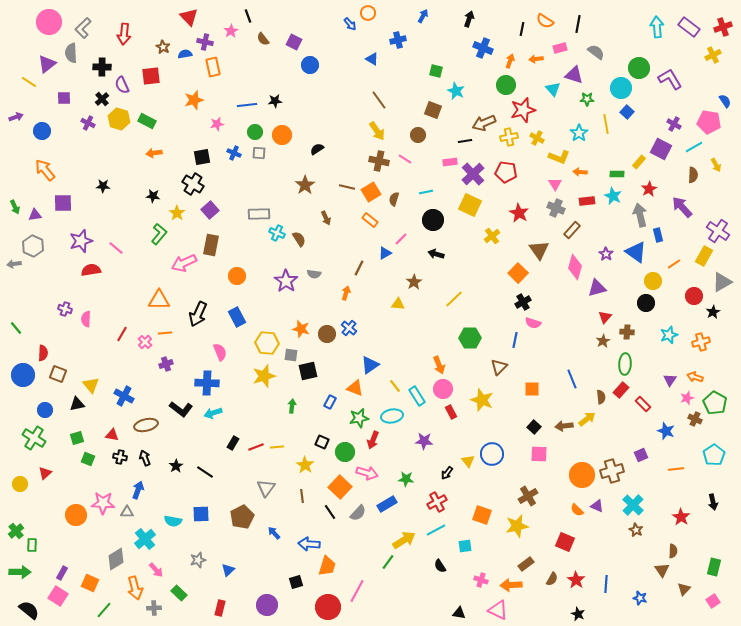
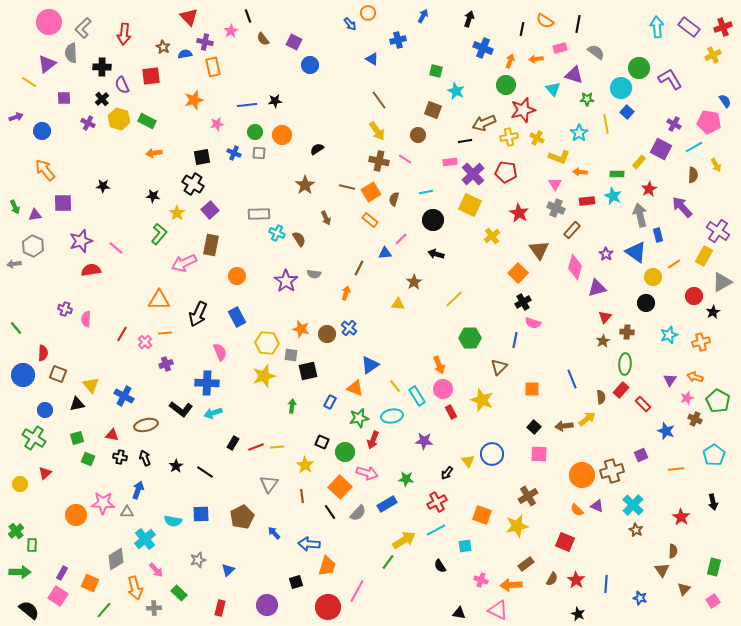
blue triangle at (385, 253): rotated 24 degrees clockwise
yellow circle at (653, 281): moved 4 px up
green pentagon at (715, 403): moved 3 px right, 2 px up
gray triangle at (266, 488): moved 3 px right, 4 px up
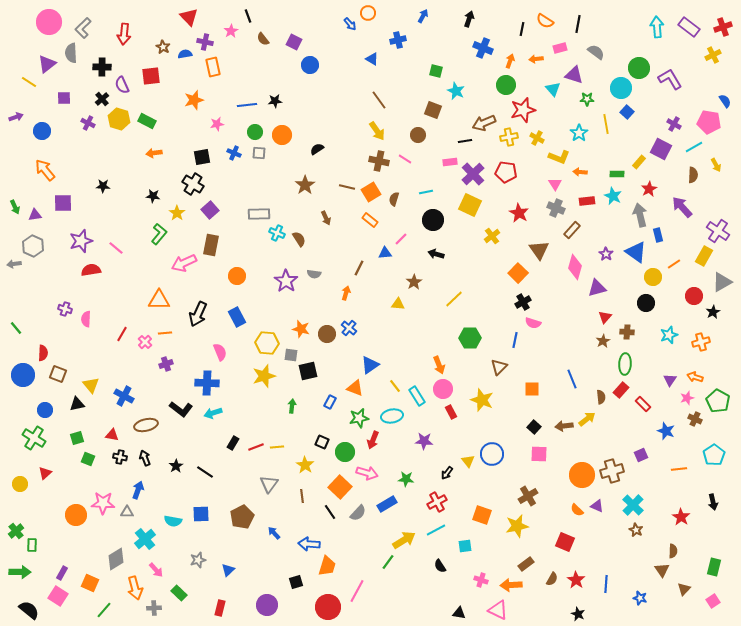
orange line at (676, 469): moved 3 px right
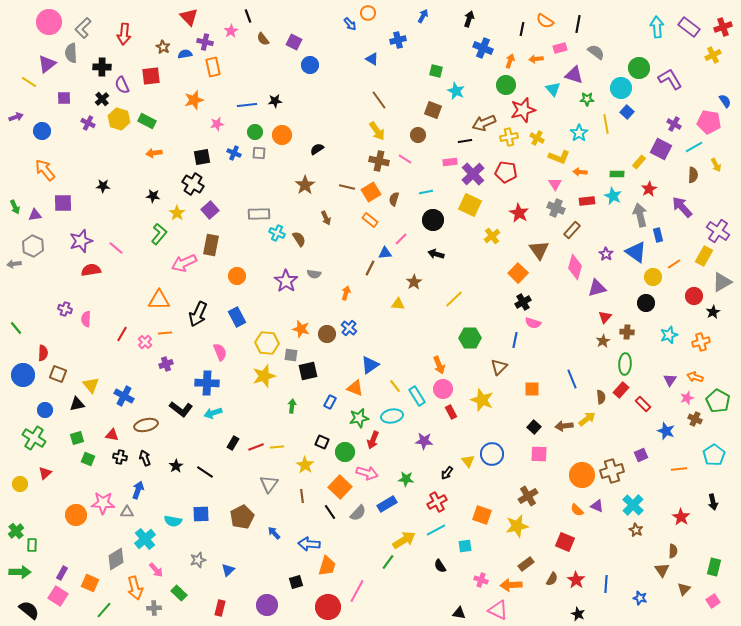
brown line at (359, 268): moved 11 px right
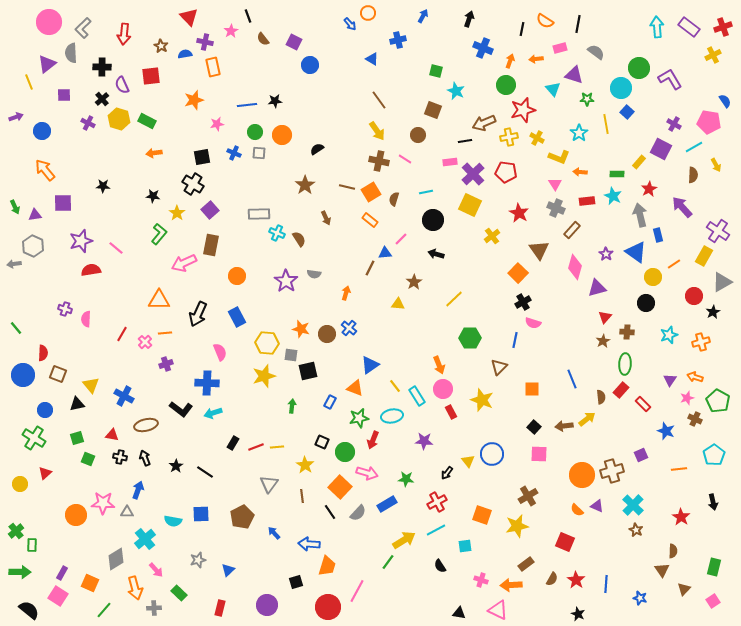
brown star at (163, 47): moved 2 px left, 1 px up
yellow line at (29, 82): rotated 35 degrees clockwise
purple square at (64, 98): moved 3 px up
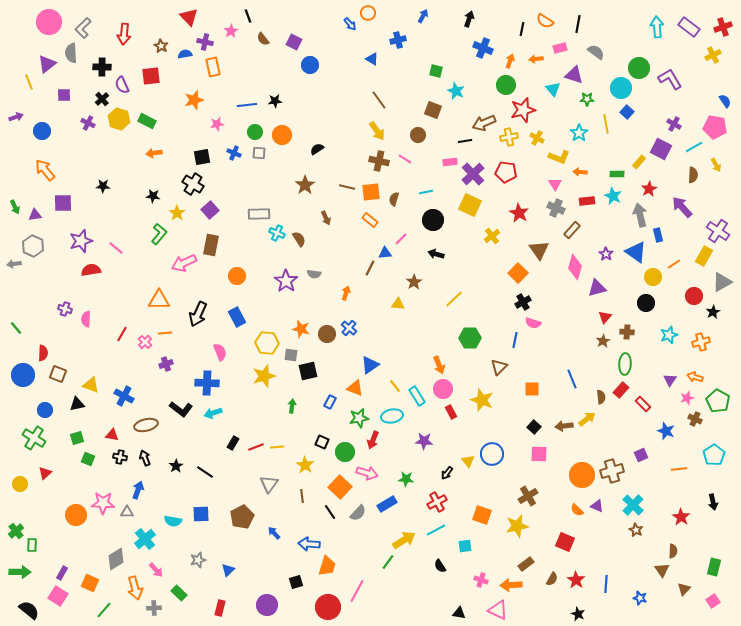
pink pentagon at (709, 122): moved 6 px right, 5 px down
orange square at (371, 192): rotated 24 degrees clockwise
yellow triangle at (91, 385): rotated 30 degrees counterclockwise
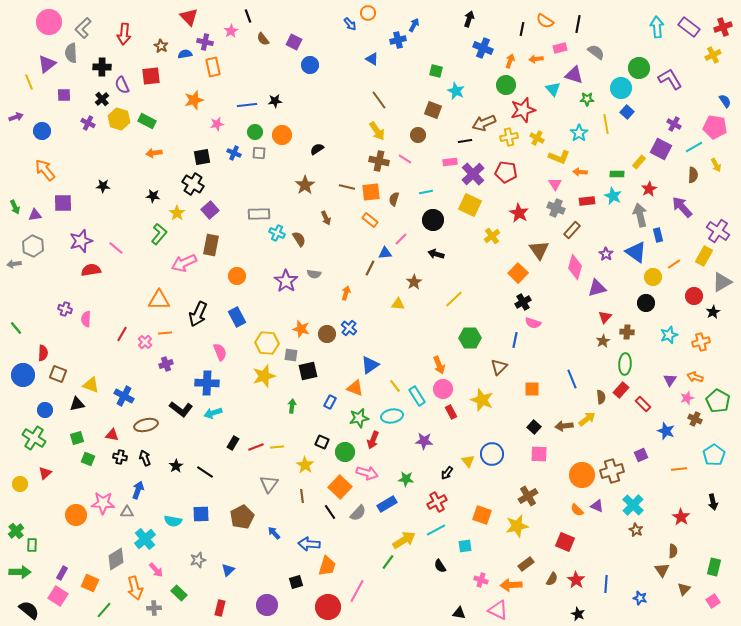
blue arrow at (423, 16): moved 9 px left, 9 px down
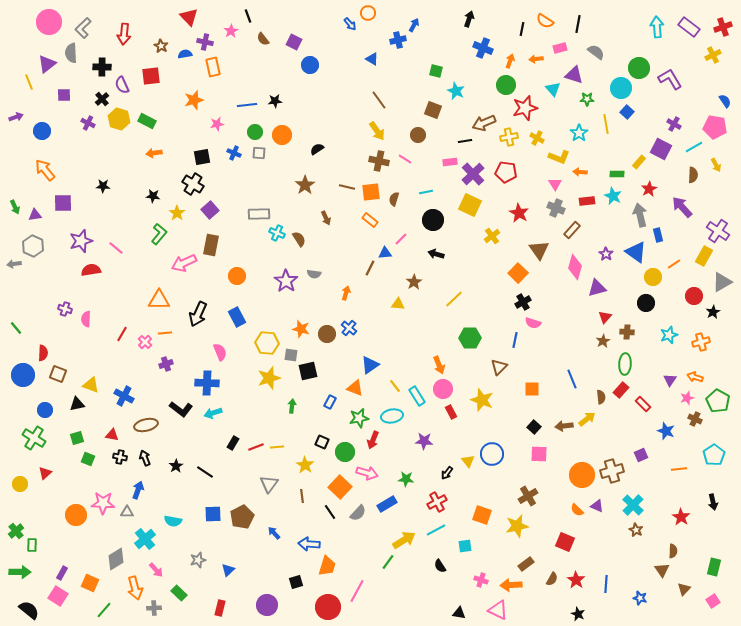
red star at (523, 110): moved 2 px right, 2 px up
yellow star at (264, 376): moved 5 px right, 2 px down
blue square at (201, 514): moved 12 px right
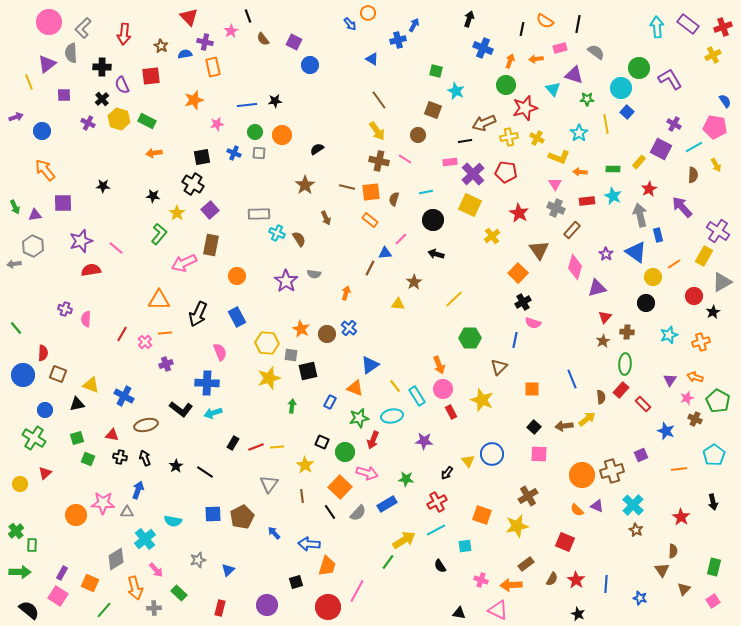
purple rectangle at (689, 27): moved 1 px left, 3 px up
green rectangle at (617, 174): moved 4 px left, 5 px up
orange star at (301, 329): rotated 12 degrees clockwise
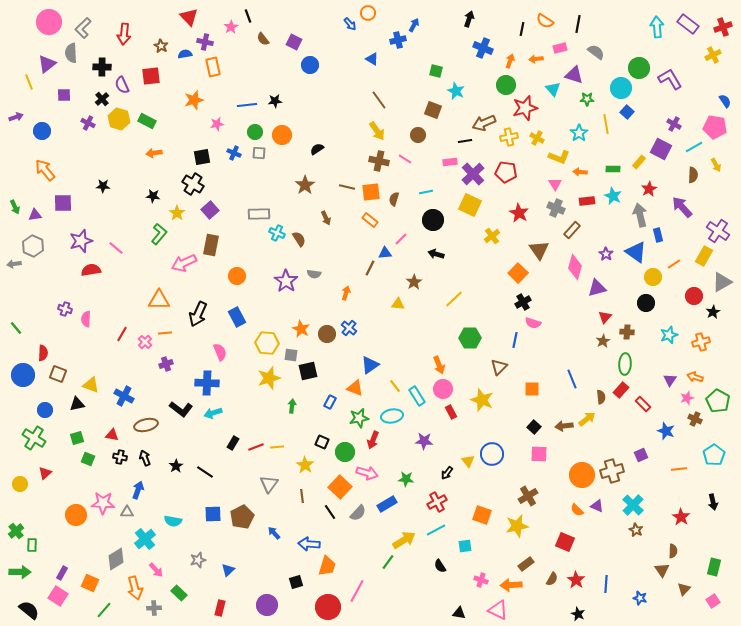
pink star at (231, 31): moved 4 px up
